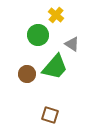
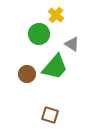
green circle: moved 1 px right, 1 px up
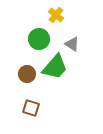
green circle: moved 5 px down
brown square: moved 19 px left, 7 px up
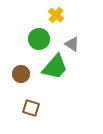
brown circle: moved 6 px left
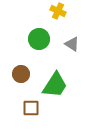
yellow cross: moved 2 px right, 4 px up; rotated 14 degrees counterclockwise
green trapezoid: moved 18 px down; rotated 8 degrees counterclockwise
brown square: rotated 18 degrees counterclockwise
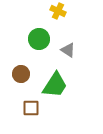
gray triangle: moved 4 px left, 6 px down
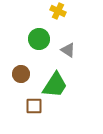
brown square: moved 3 px right, 2 px up
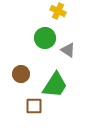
green circle: moved 6 px right, 1 px up
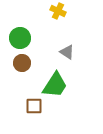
green circle: moved 25 px left
gray triangle: moved 1 px left, 2 px down
brown circle: moved 1 px right, 11 px up
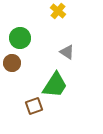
yellow cross: rotated 14 degrees clockwise
brown circle: moved 10 px left
brown square: rotated 18 degrees counterclockwise
